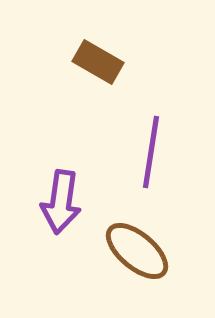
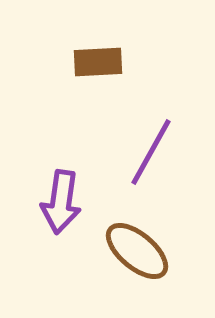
brown rectangle: rotated 33 degrees counterclockwise
purple line: rotated 20 degrees clockwise
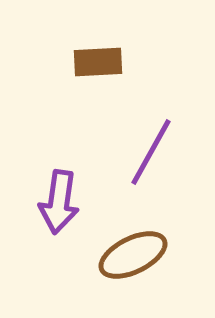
purple arrow: moved 2 px left
brown ellipse: moved 4 px left, 4 px down; rotated 66 degrees counterclockwise
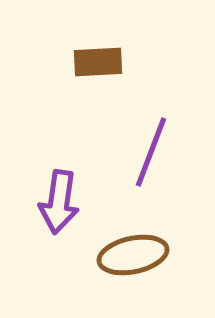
purple line: rotated 8 degrees counterclockwise
brown ellipse: rotated 14 degrees clockwise
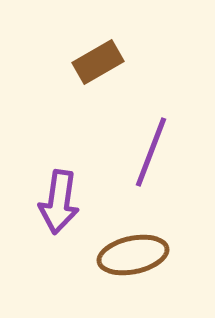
brown rectangle: rotated 27 degrees counterclockwise
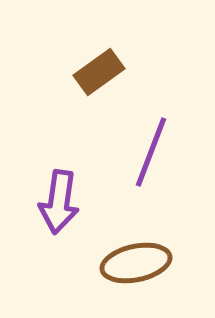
brown rectangle: moved 1 px right, 10 px down; rotated 6 degrees counterclockwise
brown ellipse: moved 3 px right, 8 px down
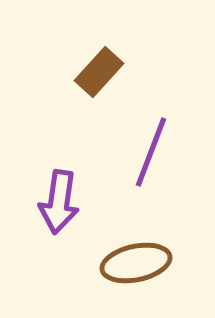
brown rectangle: rotated 12 degrees counterclockwise
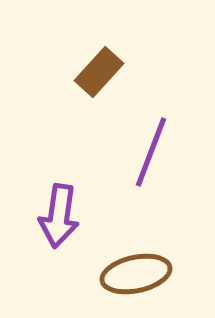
purple arrow: moved 14 px down
brown ellipse: moved 11 px down
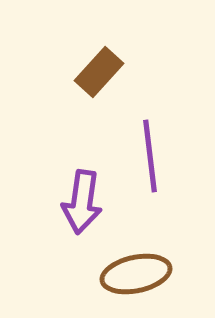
purple line: moved 1 px left, 4 px down; rotated 28 degrees counterclockwise
purple arrow: moved 23 px right, 14 px up
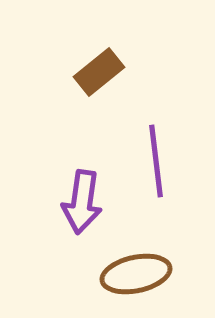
brown rectangle: rotated 9 degrees clockwise
purple line: moved 6 px right, 5 px down
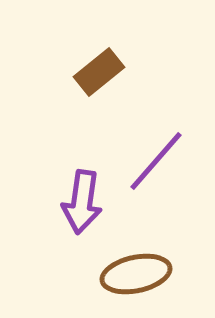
purple line: rotated 48 degrees clockwise
